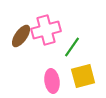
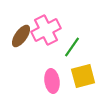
pink cross: rotated 12 degrees counterclockwise
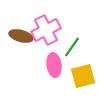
brown ellipse: rotated 70 degrees clockwise
pink ellipse: moved 2 px right, 16 px up
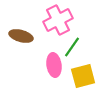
pink cross: moved 12 px right, 10 px up
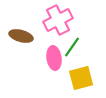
pink ellipse: moved 7 px up
yellow square: moved 2 px left, 2 px down
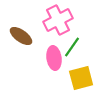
brown ellipse: rotated 20 degrees clockwise
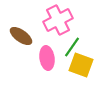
pink ellipse: moved 7 px left
yellow square: moved 13 px up; rotated 35 degrees clockwise
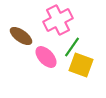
pink ellipse: moved 1 px left, 1 px up; rotated 35 degrees counterclockwise
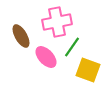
pink cross: moved 1 px left, 2 px down; rotated 16 degrees clockwise
brown ellipse: rotated 25 degrees clockwise
yellow square: moved 7 px right, 5 px down
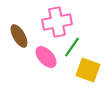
brown ellipse: moved 2 px left
